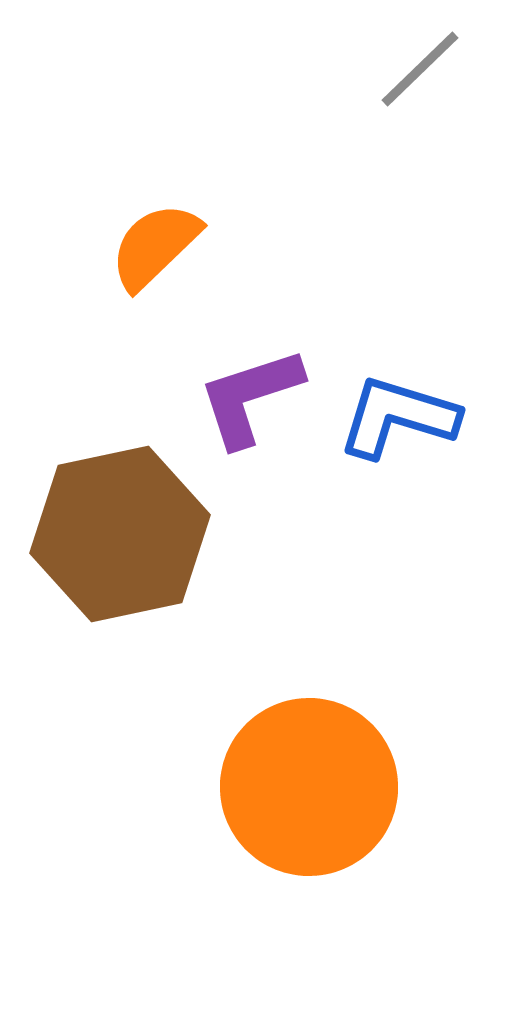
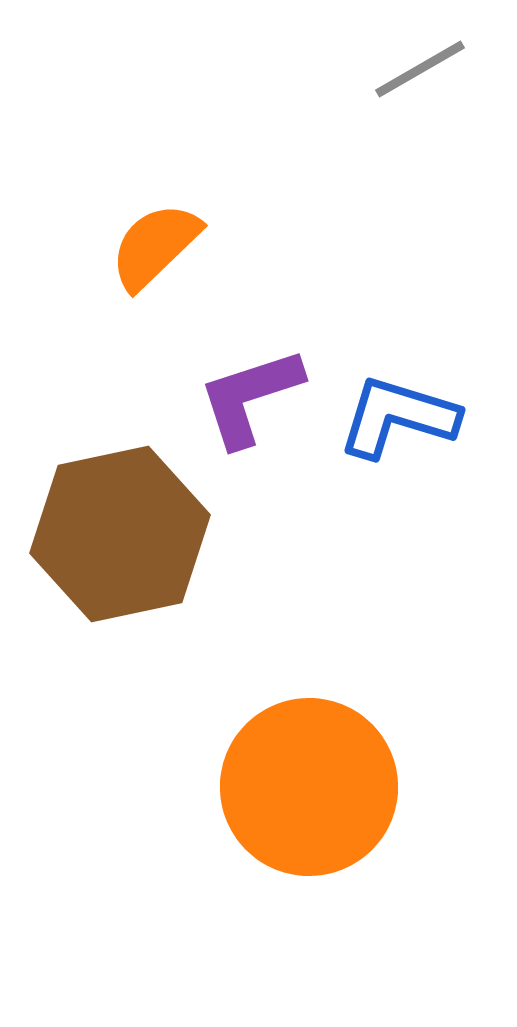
gray line: rotated 14 degrees clockwise
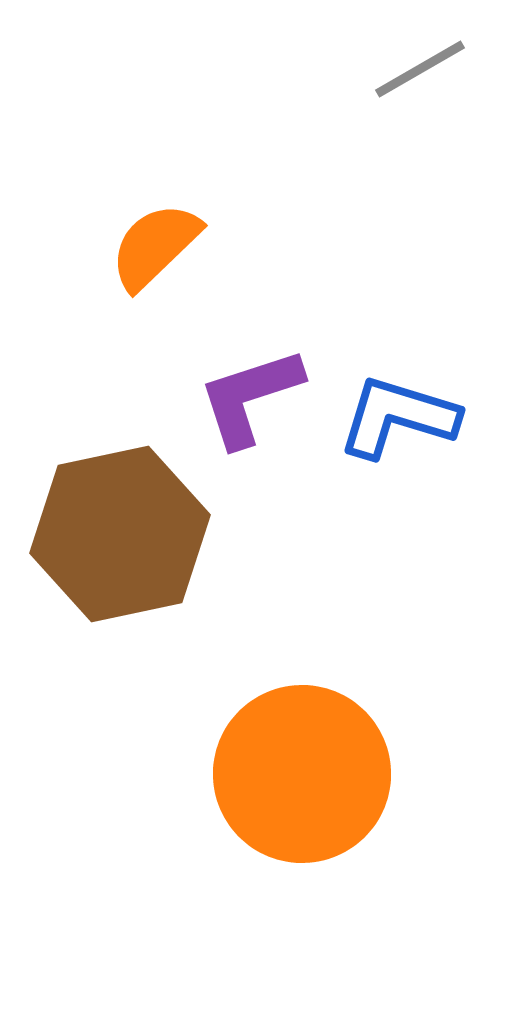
orange circle: moved 7 px left, 13 px up
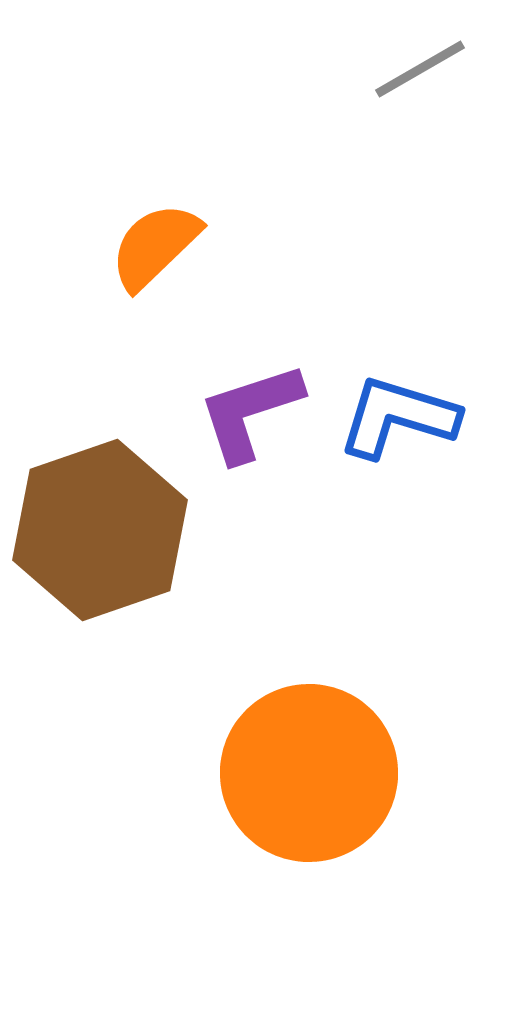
purple L-shape: moved 15 px down
brown hexagon: moved 20 px left, 4 px up; rotated 7 degrees counterclockwise
orange circle: moved 7 px right, 1 px up
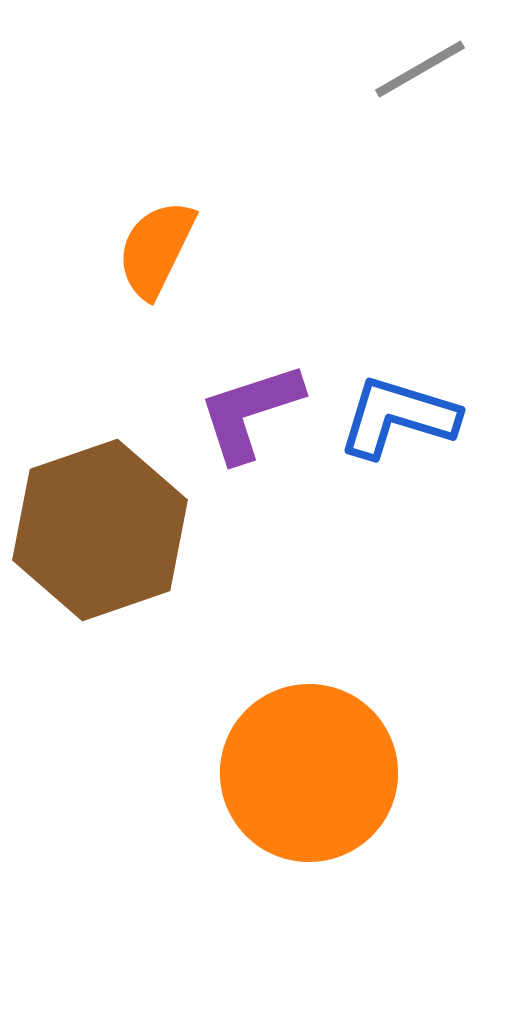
orange semicircle: moved 1 px right, 3 px down; rotated 20 degrees counterclockwise
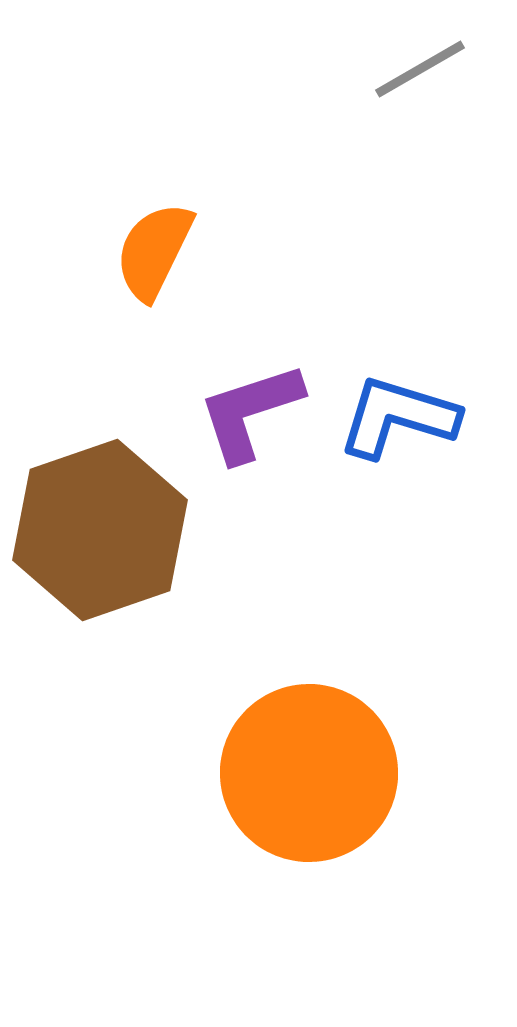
orange semicircle: moved 2 px left, 2 px down
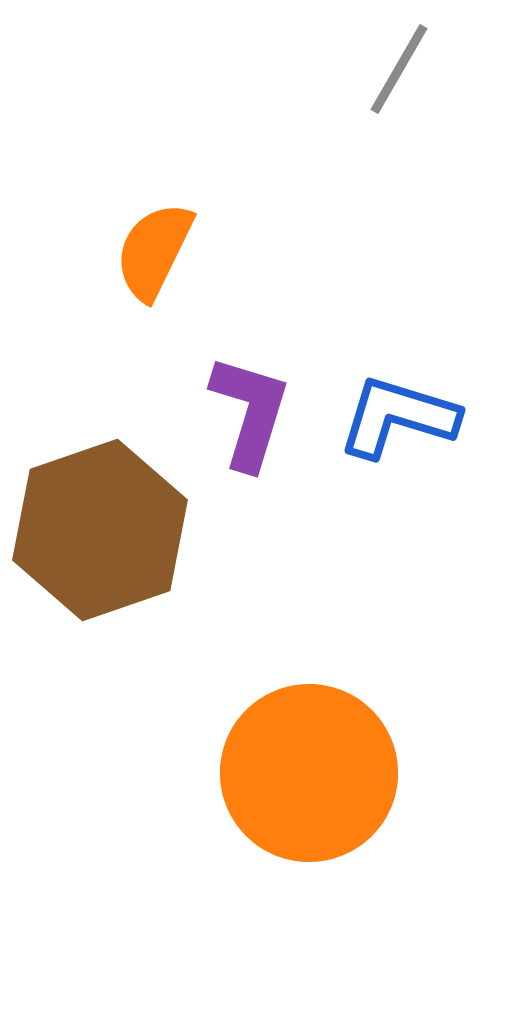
gray line: moved 21 px left; rotated 30 degrees counterclockwise
purple L-shape: rotated 125 degrees clockwise
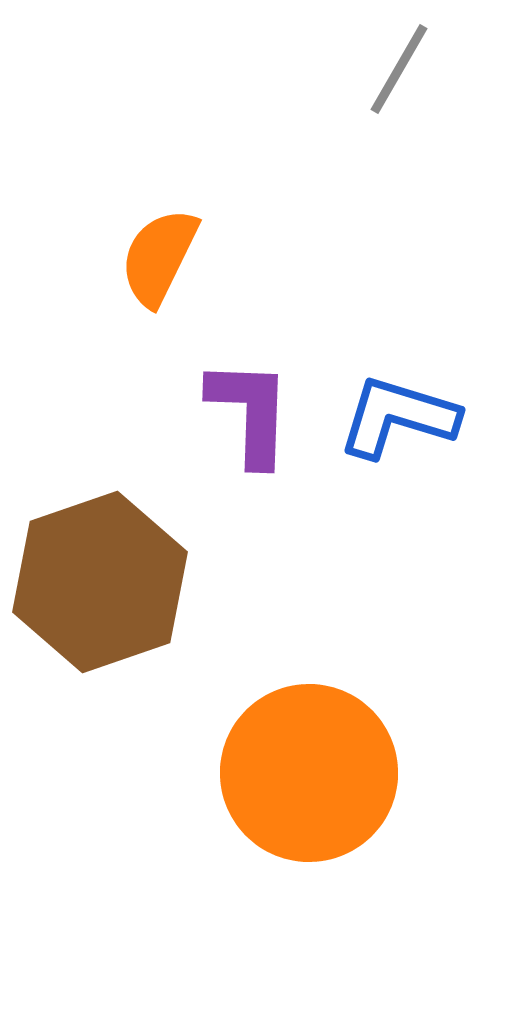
orange semicircle: moved 5 px right, 6 px down
purple L-shape: rotated 15 degrees counterclockwise
brown hexagon: moved 52 px down
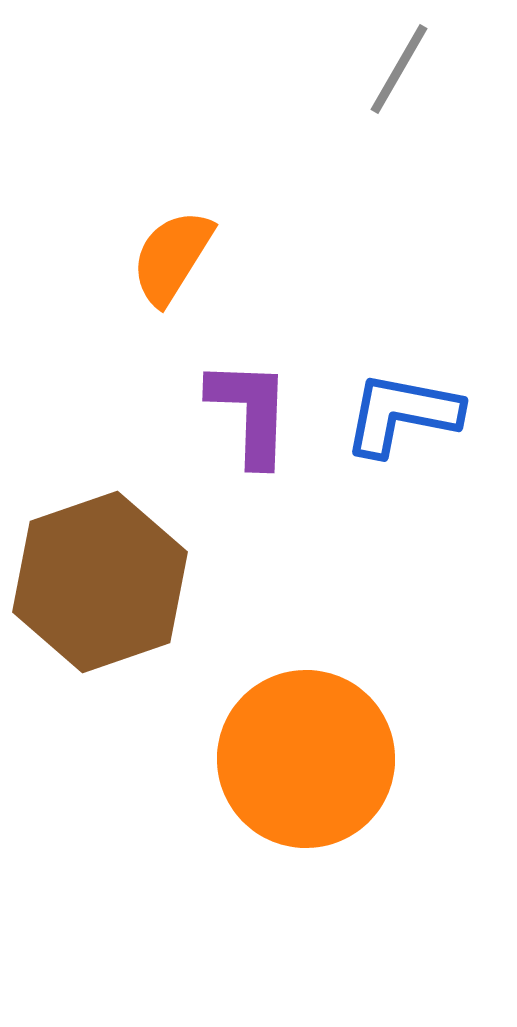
orange semicircle: moved 13 px right; rotated 6 degrees clockwise
blue L-shape: moved 4 px right, 3 px up; rotated 6 degrees counterclockwise
orange circle: moved 3 px left, 14 px up
